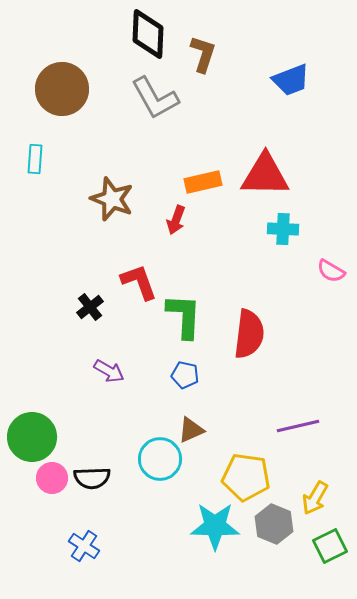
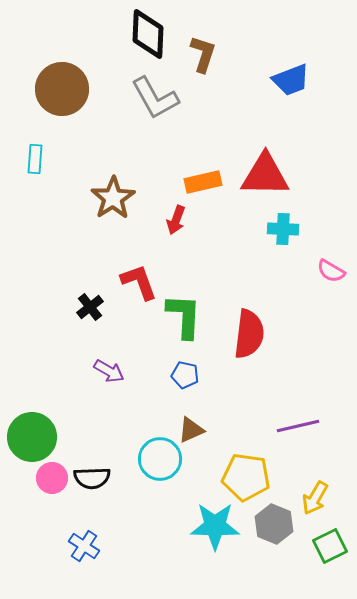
brown star: moved 1 px right, 1 px up; rotated 18 degrees clockwise
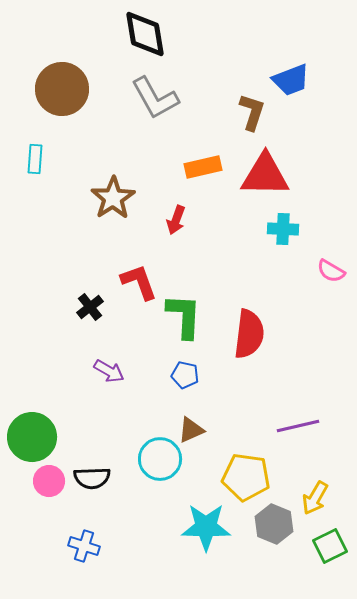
black diamond: moved 3 px left; rotated 12 degrees counterclockwise
brown L-shape: moved 49 px right, 58 px down
orange rectangle: moved 15 px up
pink circle: moved 3 px left, 3 px down
cyan star: moved 9 px left, 1 px down
blue cross: rotated 16 degrees counterclockwise
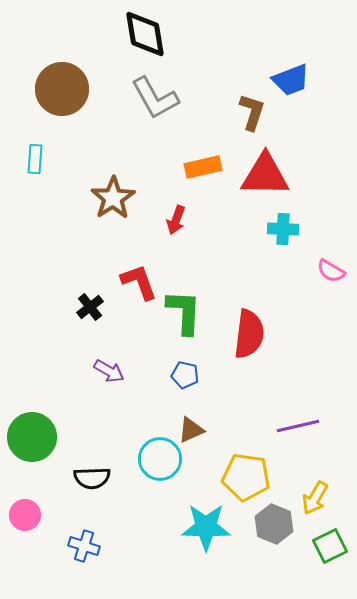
green L-shape: moved 4 px up
pink circle: moved 24 px left, 34 px down
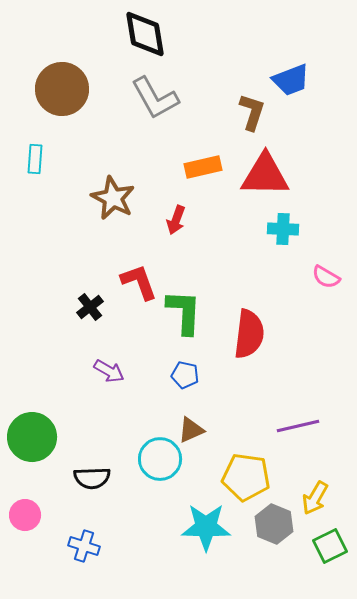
brown star: rotated 12 degrees counterclockwise
pink semicircle: moved 5 px left, 6 px down
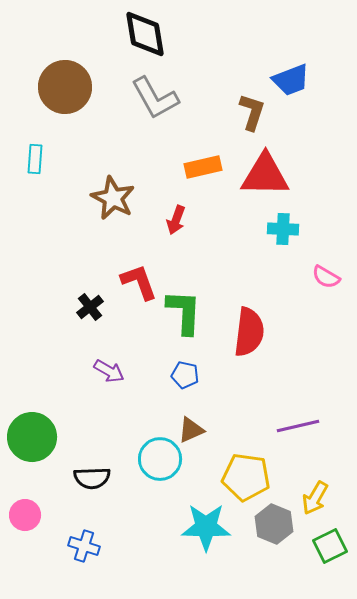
brown circle: moved 3 px right, 2 px up
red semicircle: moved 2 px up
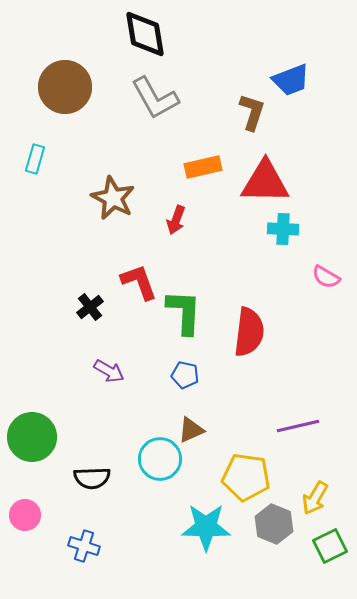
cyan rectangle: rotated 12 degrees clockwise
red triangle: moved 7 px down
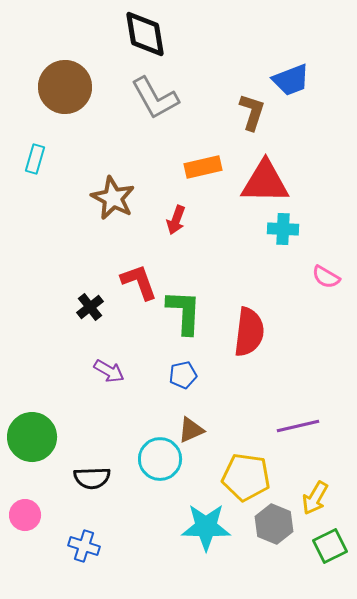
blue pentagon: moved 2 px left; rotated 24 degrees counterclockwise
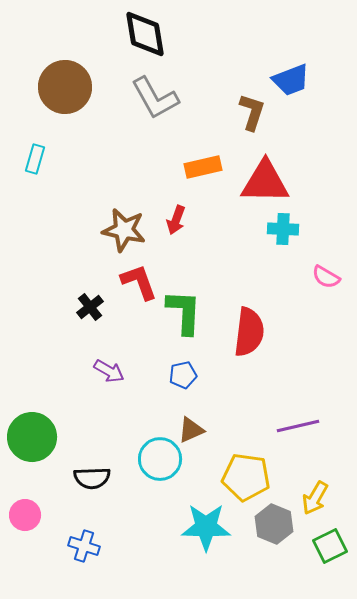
brown star: moved 11 px right, 32 px down; rotated 15 degrees counterclockwise
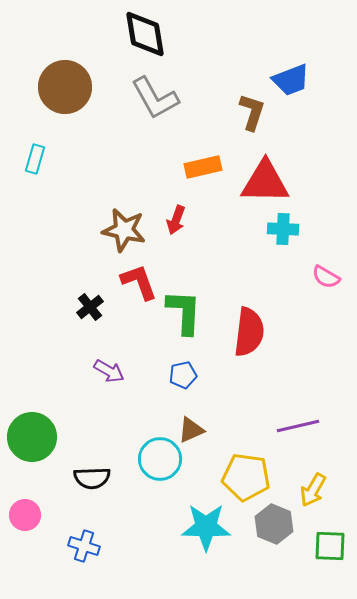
yellow arrow: moved 2 px left, 8 px up
green square: rotated 28 degrees clockwise
